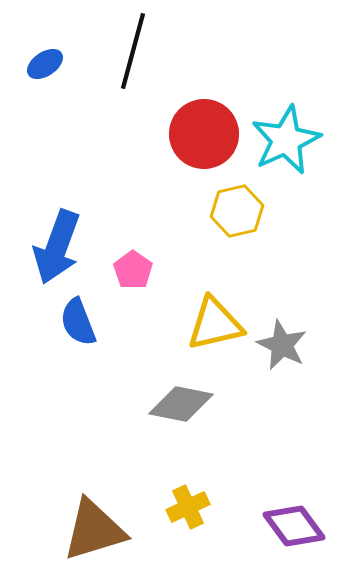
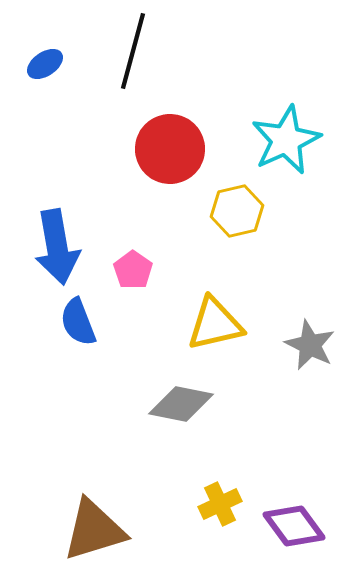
red circle: moved 34 px left, 15 px down
blue arrow: rotated 30 degrees counterclockwise
gray star: moved 28 px right
yellow cross: moved 32 px right, 3 px up
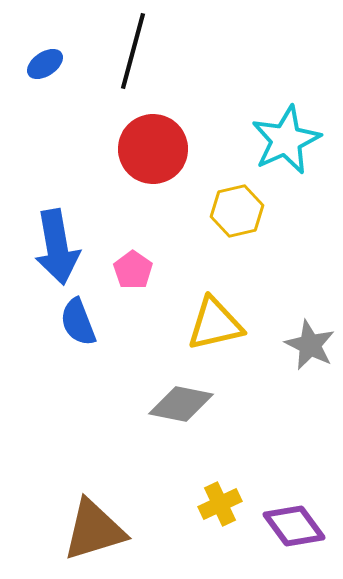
red circle: moved 17 px left
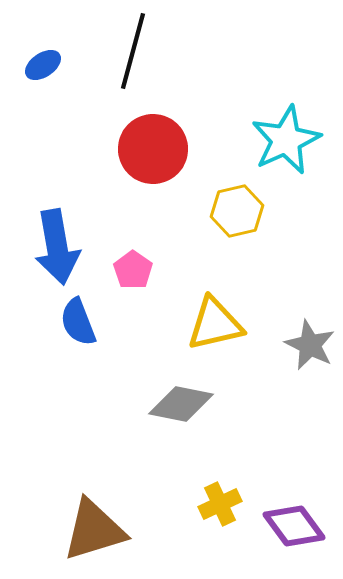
blue ellipse: moved 2 px left, 1 px down
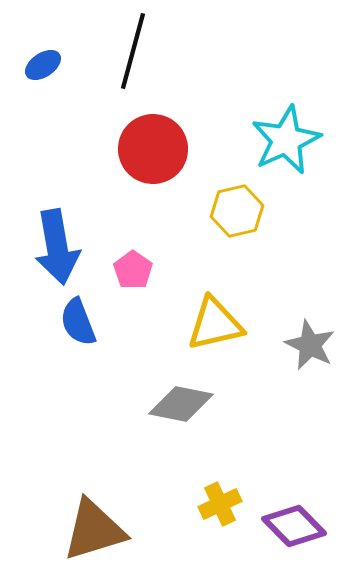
purple diamond: rotated 8 degrees counterclockwise
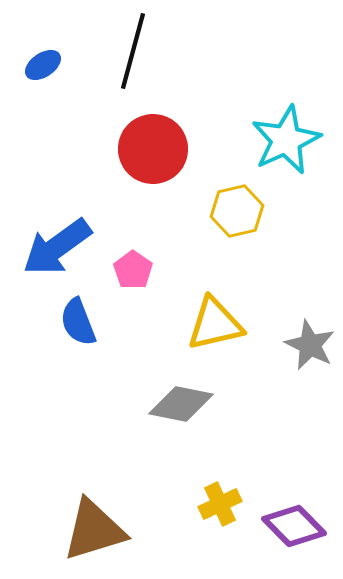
blue arrow: rotated 64 degrees clockwise
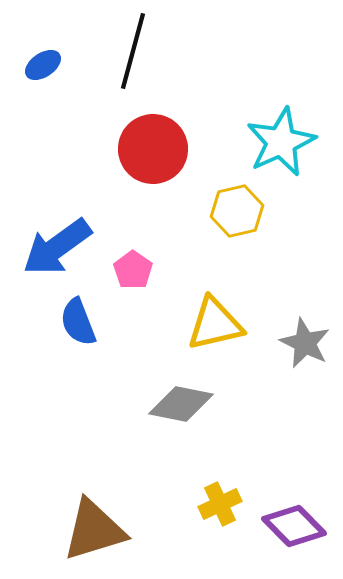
cyan star: moved 5 px left, 2 px down
gray star: moved 5 px left, 2 px up
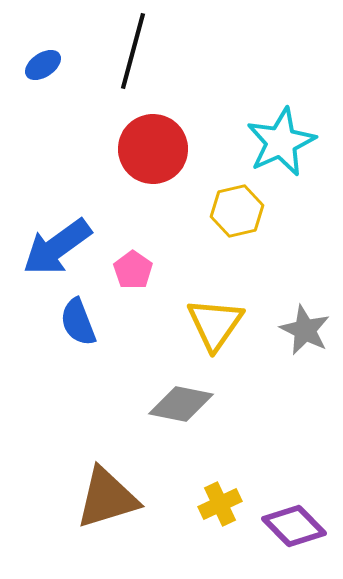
yellow triangle: rotated 42 degrees counterclockwise
gray star: moved 13 px up
brown triangle: moved 13 px right, 32 px up
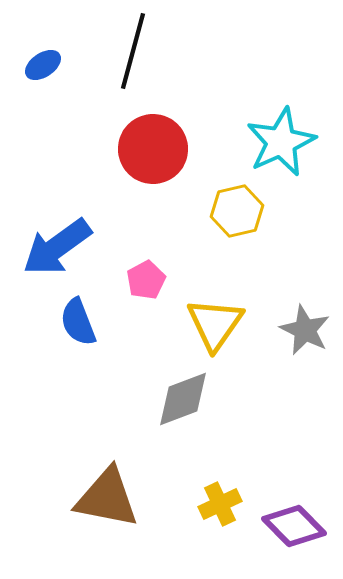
pink pentagon: moved 13 px right, 10 px down; rotated 9 degrees clockwise
gray diamond: moved 2 px right, 5 px up; rotated 32 degrees counterclockwise
brown triangle: rotated 28 degrees clockwise
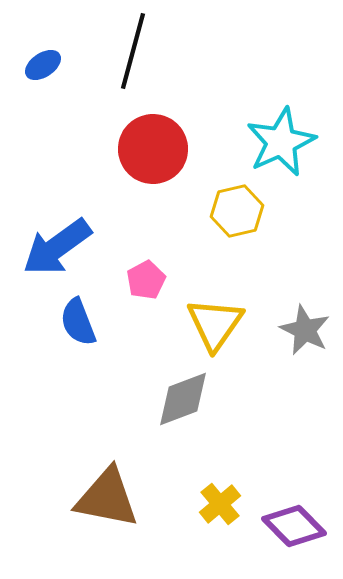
yellow cross: rotated 15 degrees counterclockwise
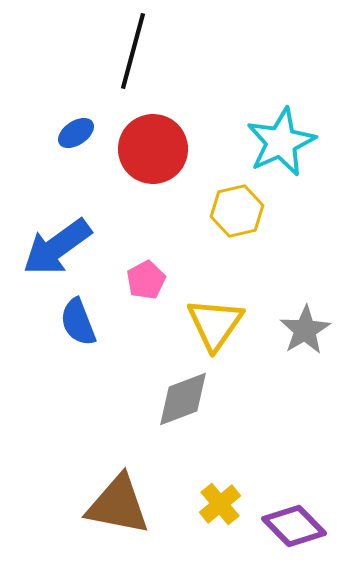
blue ellipse: moved 33 px right, 68 px down
gray star: rotated 15 degrees clockwise
brown triangle: moved 11 px right, 7 px down
